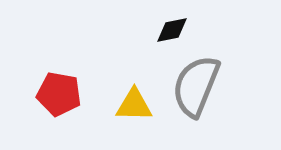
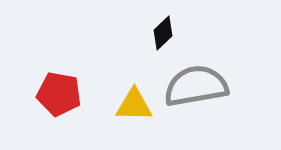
black diamond: moved 9 px left, 3 px down; rotated 32 degrees counterclockwise
gray semicircle: rotated 58 degrees clockwise
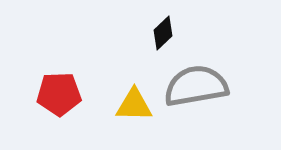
red pentagon: rotated 12 degrees counterclockwise
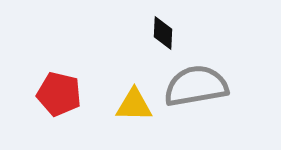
black diamond: rotated 44 degrees counterclockwise
red pentagon: rotated 15 degrees clockwise
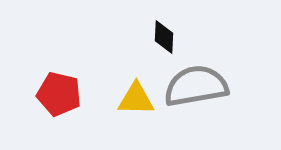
black diamond: moved 1 px right, 4 px down
yellow triangle: moved 2 px right, 6 px up
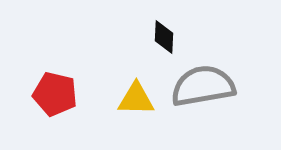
gray semicircle: moved 7 px right
red pentagon: moved 4 px left
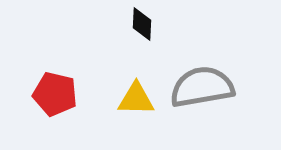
black diamond: moved 22 px left, 13 px up
gray semicircle: moved 1 px left, 1 px down
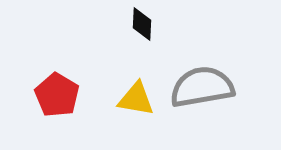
red pentagon: moved 2 px right, 1 px down; rotated 18 degrees clockwise
yellow triangle: rotated 9 degrees clockwise
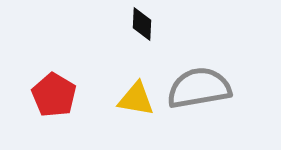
gray semicircle: moved 3 px left, 1 px down
red pentagon: moved 3 px left
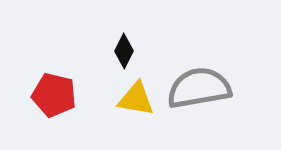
black diamond: moved 18 px left, 27 px down; rotated 24 degrees clockwise
red pentagon: rotated 18 degrees counterclockwise
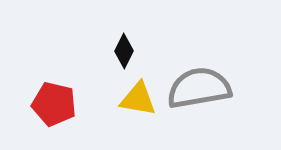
red pentagon: moved 9 px down
yellow triangle: moved 2 px right
